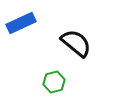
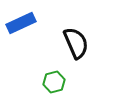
black semicircle: rotated 28 degrees clockwise
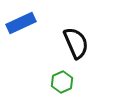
green hexagon: moved 8 px right; rotated 10 degrees counterclockwise
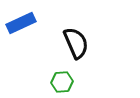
green hexagon: rotated 20 degrees clockwise
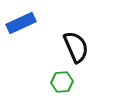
black semicircle: moved 4 px down
